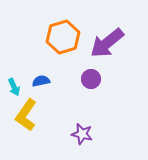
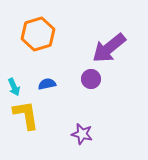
orange hexagon: moved 25 px left, 3 px up
purple arrow: moved 2 px right, 5 px down
blue semicircle: moved 6 px right, 3 px down
yellow L-shape: rotated 136 degrees clockwise
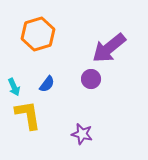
blue semicircle: rotated 138 degrees clockwise
yellow L-shape: moved 2 px right
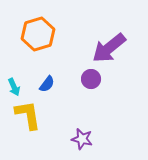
purple star: moved 5 px down
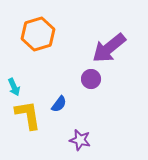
blue semicircle: moved 12 px right, 20 px down
purple star: moved 2 px left, 1 px down
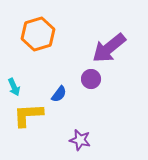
blue semicircle: moved 10 px up
yellow L-shape: rotated 84 degrees counterclockwise
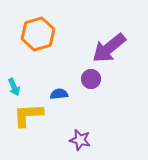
blue semicircle: rotated 132 degrees counterclockwise
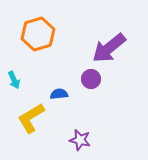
cyan arrow: moved 7 px up
yellow L-shape: moved 3 px right, 3 px down; rotated 28 degrees counterclockwise
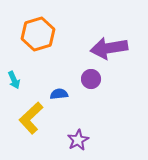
purple arrow: rotated 30 degrees clockwise
yellow L-shape: rotated 12 degrees counterclockwise
purple star: moved 2 px left; rotated 30 degrees clockwise
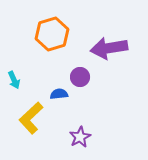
orange hexagon: moved 14 px right
purple circle: moved 11 px left, 2 px up
purple star: moved 2 px right, 3 px up
